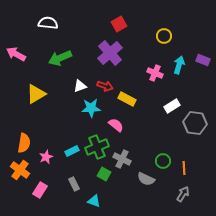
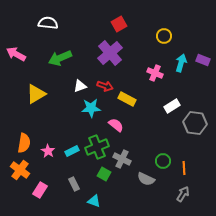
cyan arrow: moved 2 px right, 2 px up
pink star: moved 2 px right, 6 px up; rotated 16 degrees counterclockwise
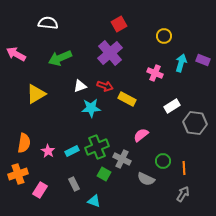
pink semicircle: moved 25 px right, 10 px down; rotated 77 degrees counterclockwise
orange cross: moved 2 px left, 4 px down; rotated 36 degrees clockwise
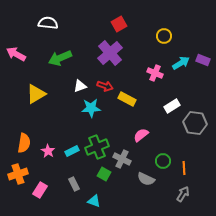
cyan arrow: rotated 42 degrees clockwise
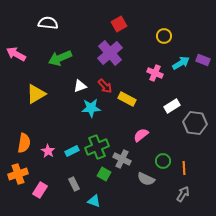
red arrow: rotated 28 degrees clockwise
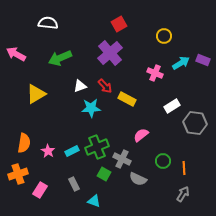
gray semicircle: moved 8 px left
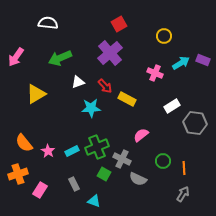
pink arrow: moved 3 px down; rotated 84 degrees counterclockwise
white triangle: moved 2 px left, 4 px up
orange semicircle: rotated 132 degrees clockwise
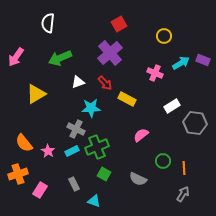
white semicircle: rotated 90 degrees counterclockwise
red arrow: moved 3 px up
gray cross: moved 46 px left, 30 px up
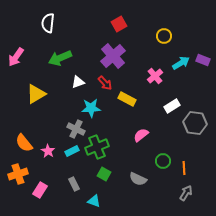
purple cross: moved 3 px right, 3 px down
pink cross: moved 3 px down; rotated 28 degrees clockwise
gray arrow: moved 3 px right, 1 px up
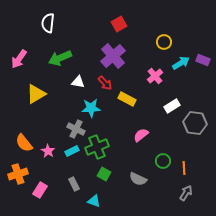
yellow circle: moved 6 px down
pink arrow: moved 3 px right, 2 px down
white triangle: rotated 32 degrees clockwise
